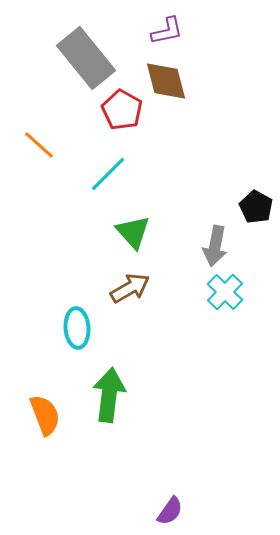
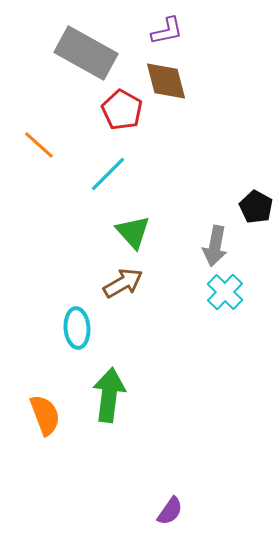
gray rectangle: moved 5 px up; rotated 22 degrees counterclockwise
brown arrow: moved 7 px left, 5 px up
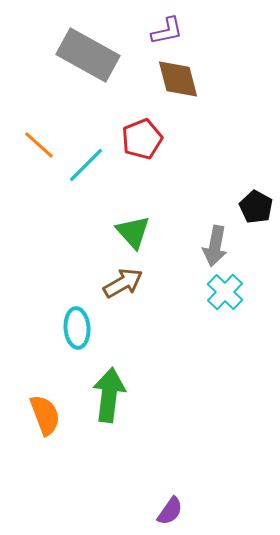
gray rectangle: moved 2 px right, 2 px down
brown diamond: moved 12 px right, 2 px up
red pentagon: moved 20 px right, 29 px down; rotated 21 degrees clockwise
cyan line: moved 22 px left, 9 px up
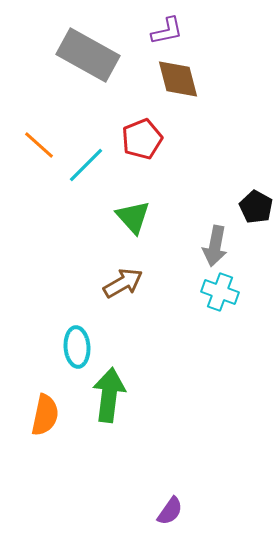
green triangle: moved 15 px up
cyan cross: moved 5 px left; rotated 24 degrees counterclockwise
cyan ellipse: moved 19 px down
orange semicircle: rotated 33 degrees clockwise
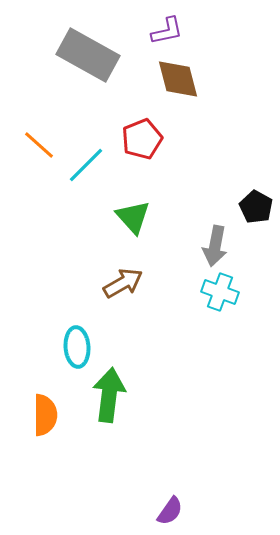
orange semicircle: rotated 12 degrees counterclockwise
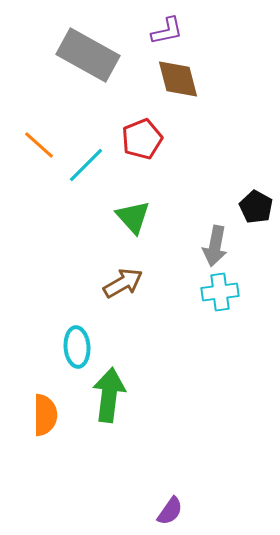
cyan cross: rotated 27 degrees counterclockwise
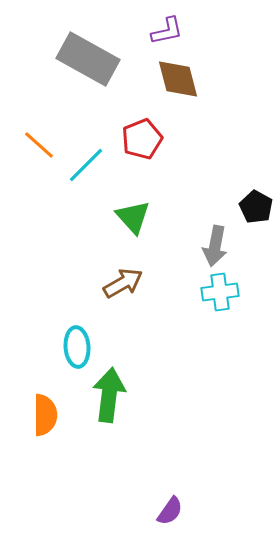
gray rectangle: moved 4 px down
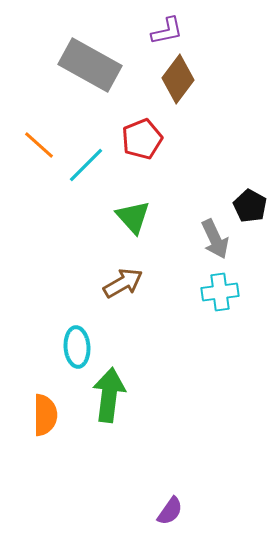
gray rectangle: moved 2 px right, 6 px down
brown diamond: rotated 51 degrees clockwise
black pentagon: moved 6 px left, 1 px up
gray arrow: moved 7 px up; rotated 36 degrees counterclockwise
